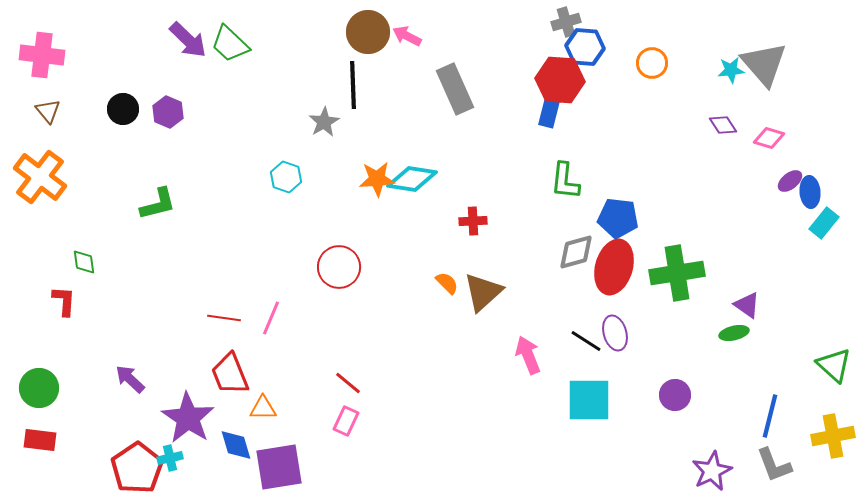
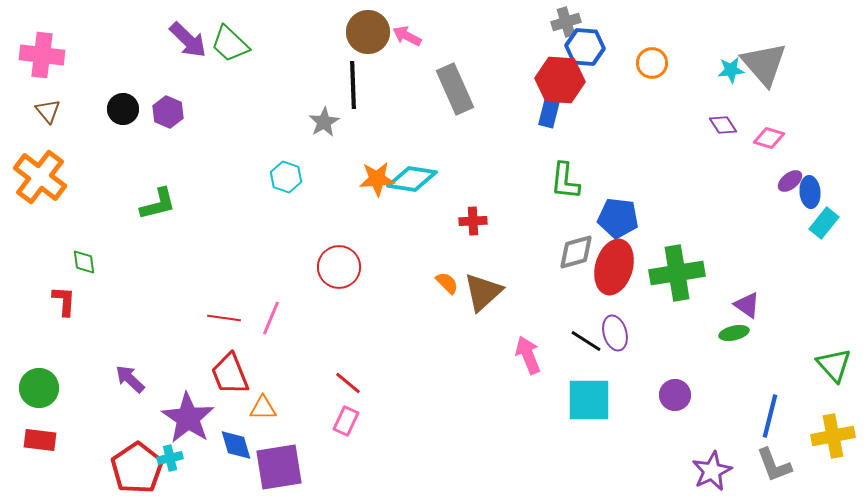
green triangle at (834, 365): rotated 6 degrees clockwise
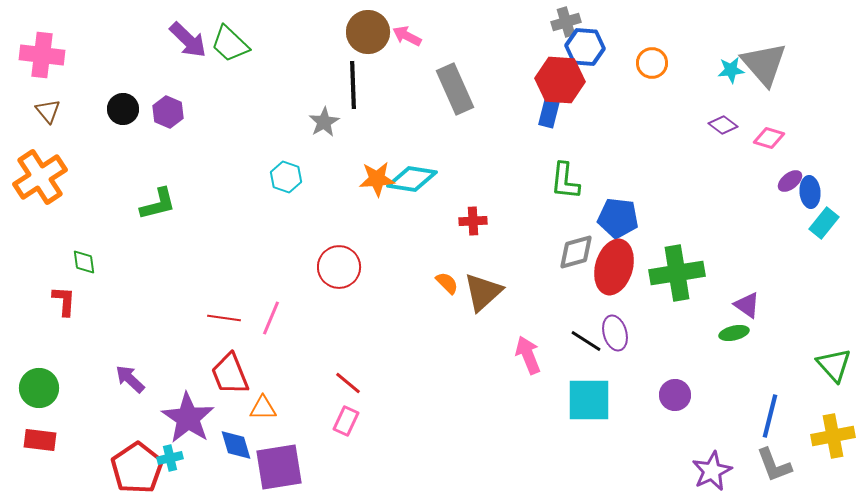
purple diamond at (723, 125): rotated 20 degrees counterclockwise
orange cross at (40, 177): rotated 20 degrees clockwise
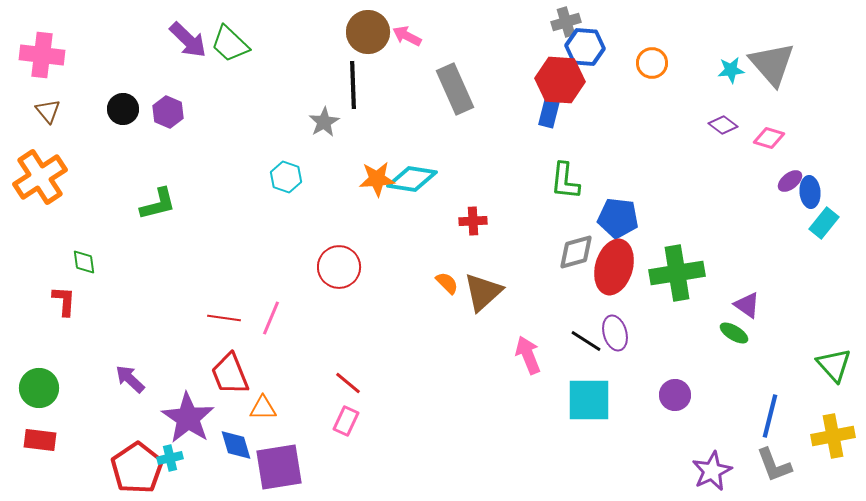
gray triangle at (764, 64): moved 8 px right
green ellipse at (734, 333): rotated 44 degrees clockwise
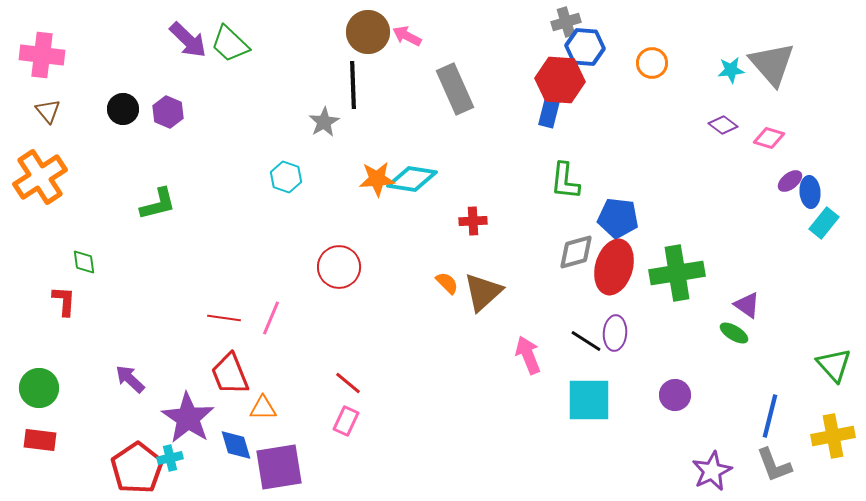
purple ellipse at (615, 333): rotated 20 degrees clockwise
